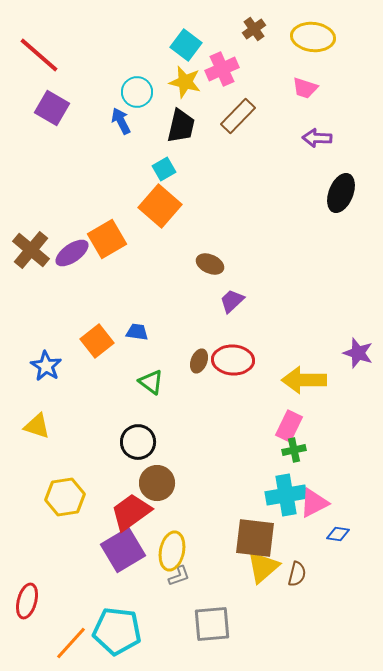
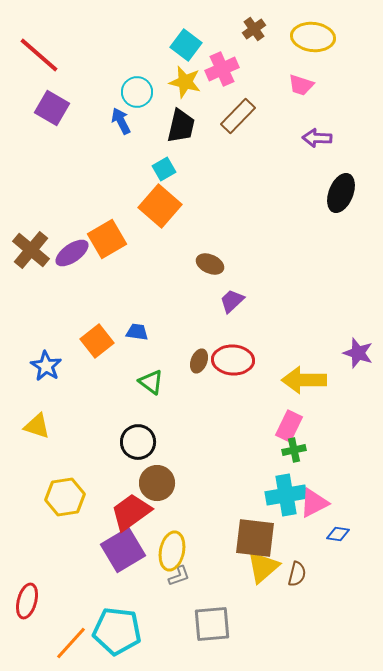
pink trapezoid at (305, 88): moved 4 px left, 3 px up
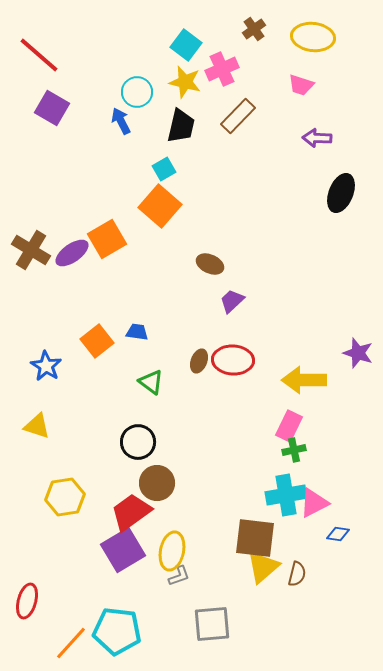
brown cross at (31, 250): rotated 9 degrees counterclockwise
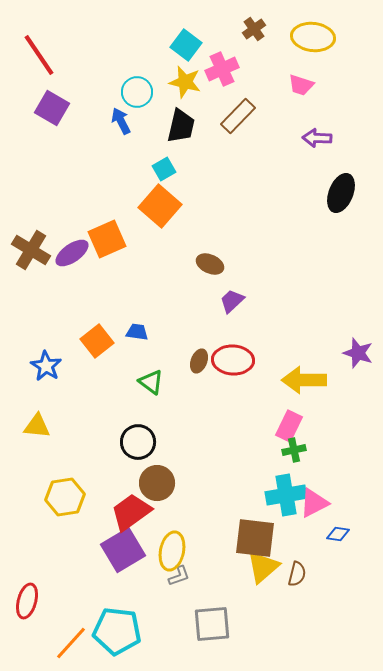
red line at (39, 55): rotated 15 degrees clockwise
orange square at (107, 239): rotated 6 degrees clockwise
yellow triangle at (37, 426): rotated 12 degrees counterclockwise
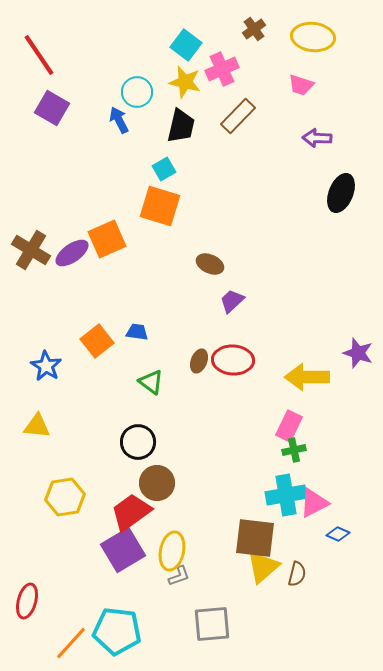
blue arrow at (121, 121): moved 2 px left, 1 px up
orange square at (160, 206): rotated 24 degrees counterclockwise
yellow arrow at (304, 380): moved 3 px right, 3 px up
blue diamond at (338, 534): rotated 15 degrees clockwise
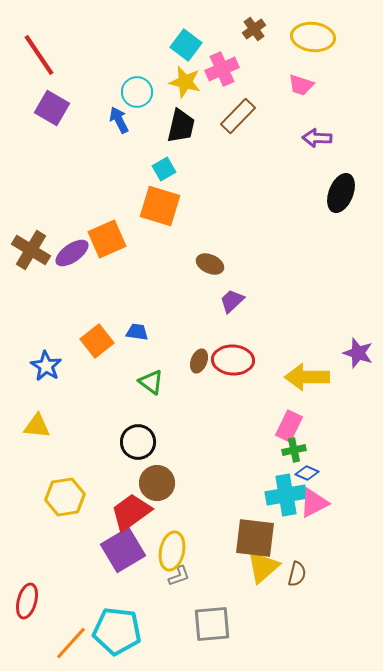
blue diamond at (338, 534): moved 31 px left, 61 px up
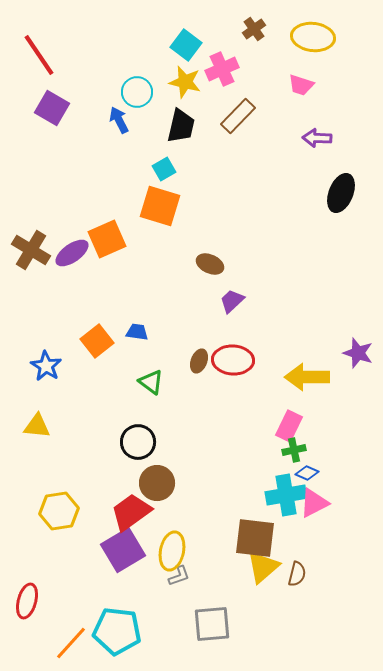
yellow hexagon at (65, 497): moved 6 px left, 14 px down
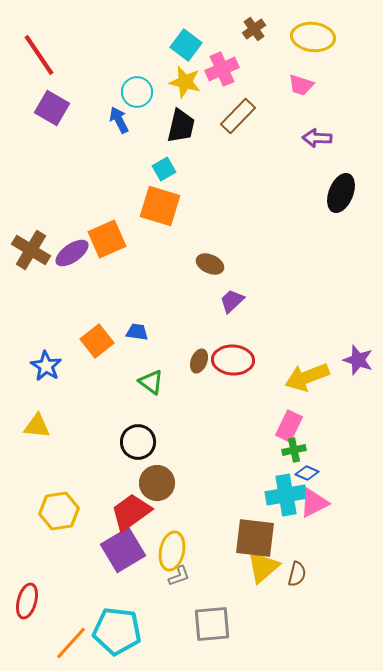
purple star at (358, 353): moved 7 px down
yellow arrow at (307, 377): rotated 21 degrees counterclockwise
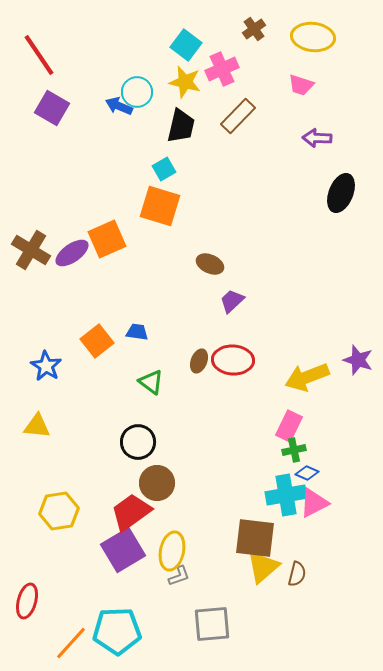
blue arrow at (119, 120): moved 14 px up; rotated 40 degrees counterclockwise
cyan pentagon at (117, 631): rotated 9 degrees counterclockwise
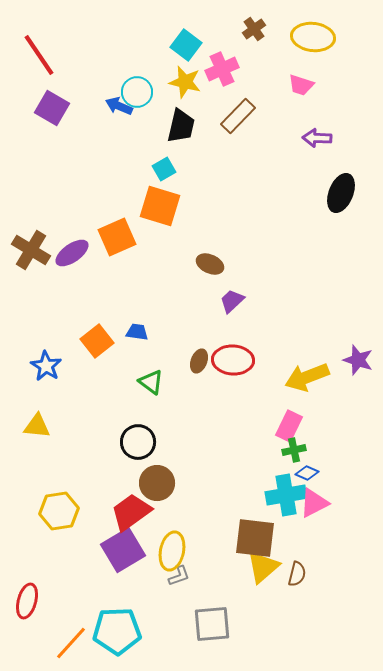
orange square at (107, 239): moved 10 px right, 2 px up
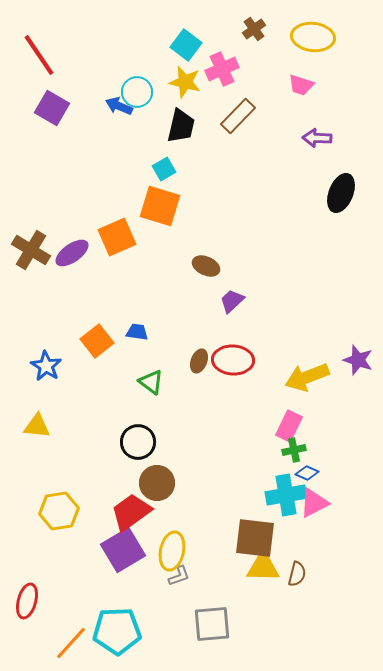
brown ellipse at (210, 264): moved 4 px left, 2 px down
yellow triangle at (263, 567): rotated 42 degrees clockwise
